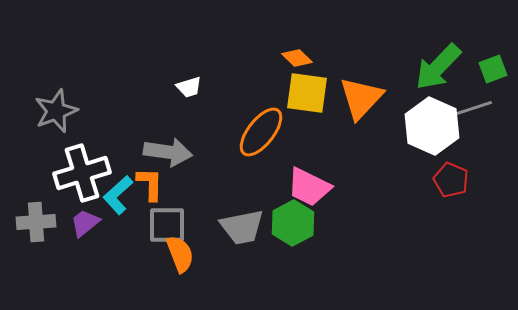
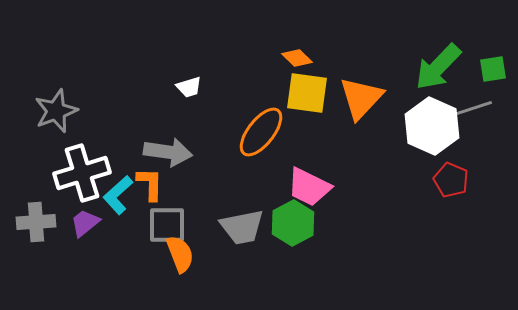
green square: rotated 12 degrees clockwise
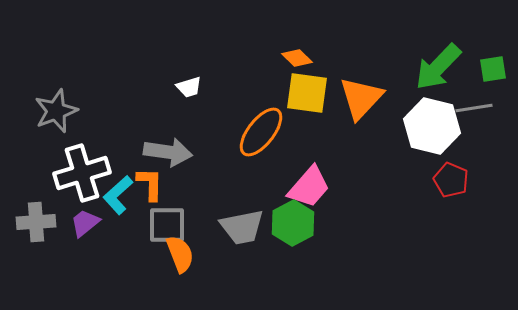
gray line: rotated 9 degrees clockwise
white hexagon: rotated 10 degrees counterclockwise
pink trapezoid: rotated 75 degrees counterclockwise
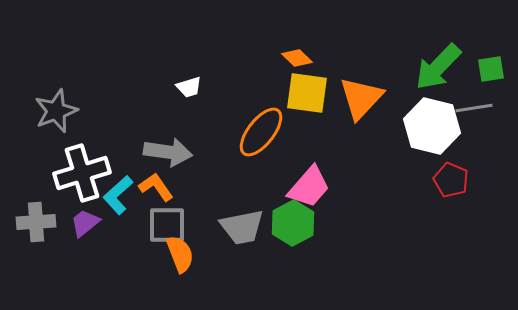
green square: moved 2 px left
orange L-shape: moved 6 px right, 3 px down; rotated 36 degrees counterclockwise
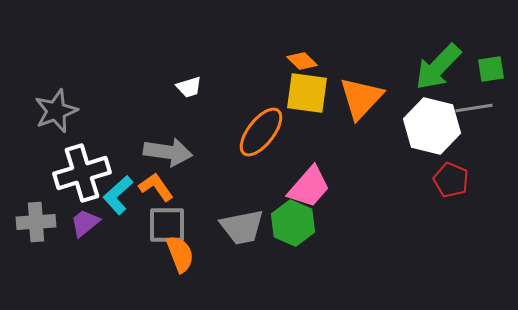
orange diamond: moved 5 px right, 3 px down
green hexagon: rotated 9 degrees counterclockwise
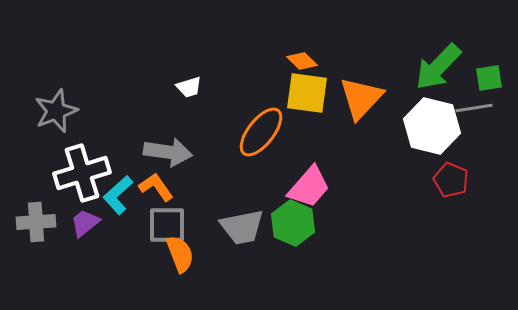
green square: moved 2 px left, 9 px down
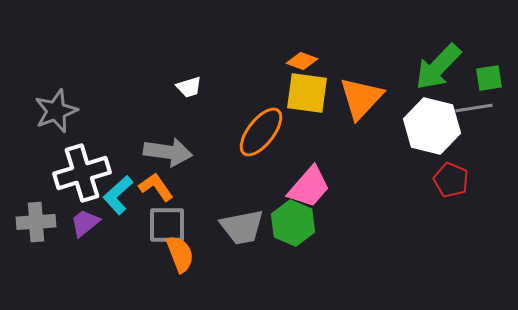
orange diamond: rotated 24 degrees counterclockwise
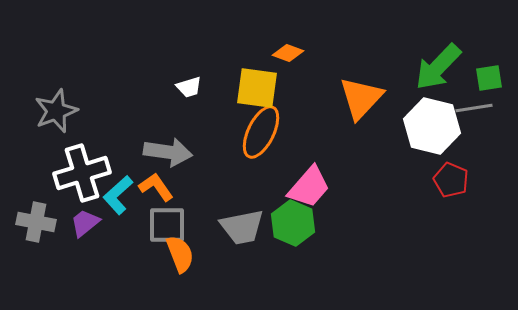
orange diamond: moved 14 px left, 8 px up
yellow square: moved 50 px left, 5 px up
orange ellipse: rotated 12 degrees counterclockwise
gray cross: rotated 15 degrees clockwise
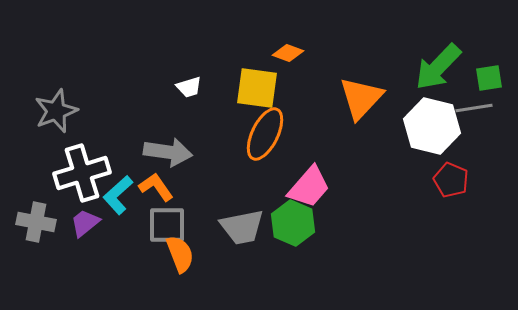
orange ellipse: moved 4 px right, 2 px down
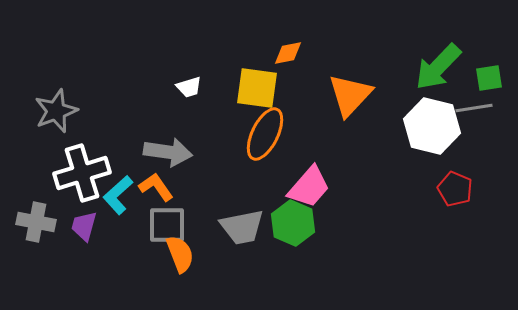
orange diamond: rotated 32 degrees counterclockwise
orange triangle: moved 11 px left, 3 px up
red pentagon: moved 4 px right, 9 px down
purple trapezoid: moved 1 px left, 3 px down; rotated 36 degrees counterclockwise
